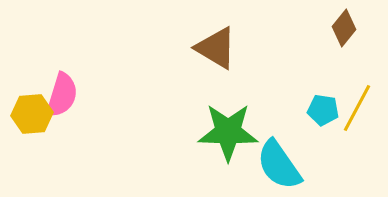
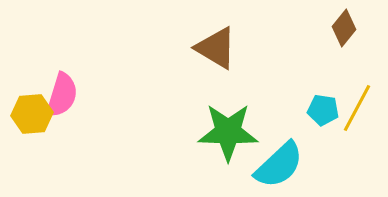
cyan semicircle: rotated 98 degrees counterclockwise
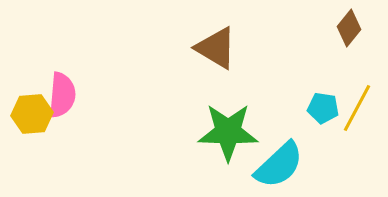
brown diamond: moved 5 px right
pink semicircle: rotated 12 degrees counterclockwise
cyan pentagon: moved 2 px up
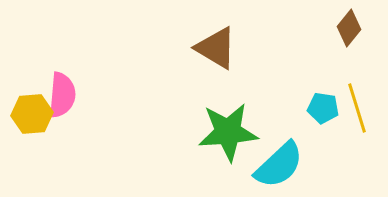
yellow line: rotated 45 degrees counterclockwise
green star: rotated 6 degrees counterclockwise
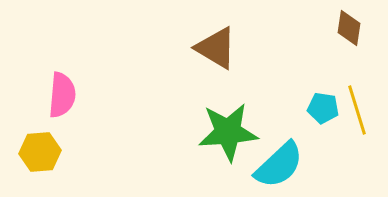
brown diamond: rotated 30 degrees counterclockwise
yellow line: moved 2 px down
yellow hexagon: moved 8 px right, 38 px down
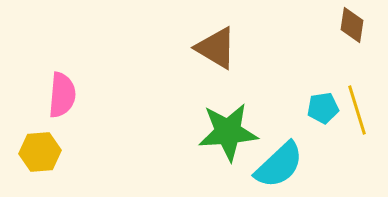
brown diamond: moved 3 px right, 3 px up
cyan pentagon: rotated 16 degrees counterclockwise
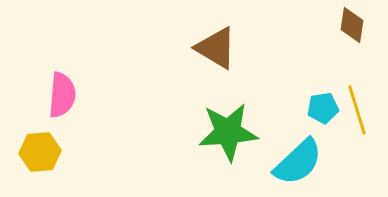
cyan semicircle: moved 19 px right, 3 px up
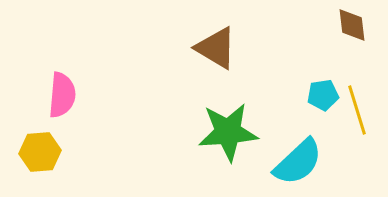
brown diamond: rotated 15 degrees counterclockwise
cyan pentagon: moved 13 px up
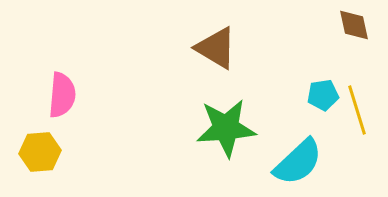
brown diamond: moved 2 px right; rotated 6 degrees counterclockwise
green star: moved 2 px left, 4 px up
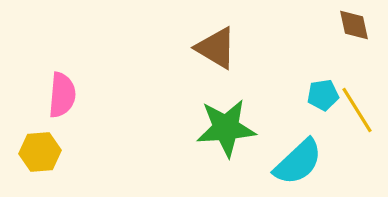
yellow line: rotated 15 degrees counterclockwise
